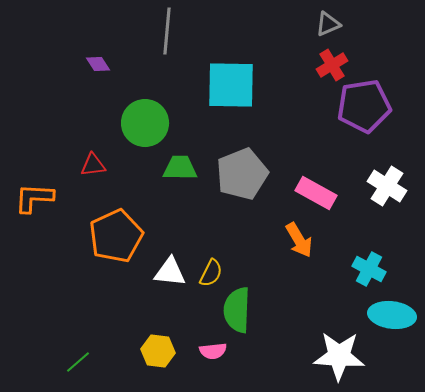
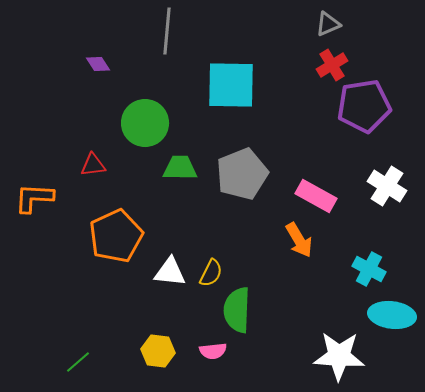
pink rectangle: moved 3 px down
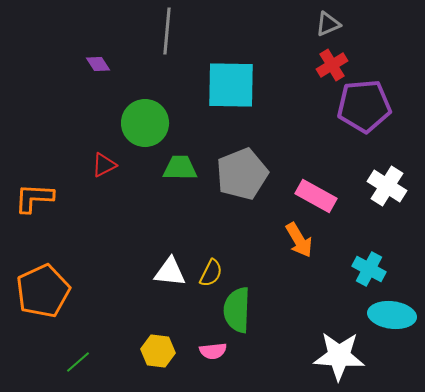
purple pentagon: rotated 4 degrees clockwise
red triangle: moved 11 px right; rotated 20 degrees counterclockwise
orange pentagon: moved 73 px left, 55 px down
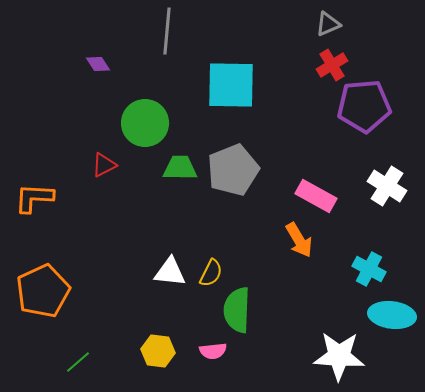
gray pentagon: moved 9 px left, 4 px up
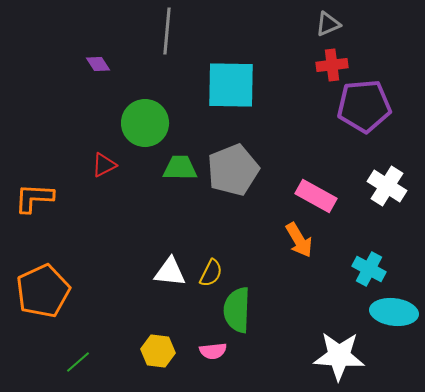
red cross: rotated 24 degrees clockwise
cyan ellipse: moved 2 px right, 3 px up
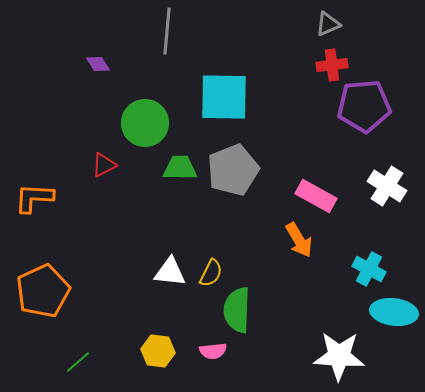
cyan square: moved 7 px left, 12 px down
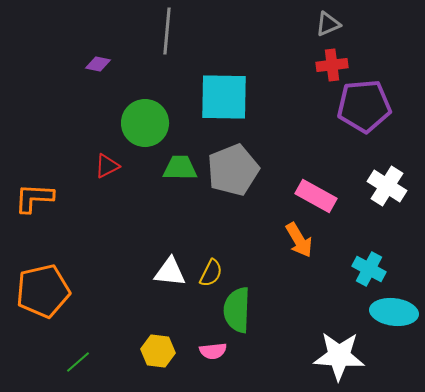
purple diamond: rotated 45 degrees counterclockwise
red triangle: moved 3 px right, 1 px down
orange pentagon: rotated 12 degrees clockwise
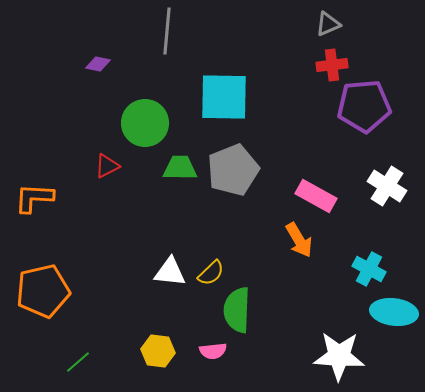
yellow semicircle: rotated 20 degrees clockwise
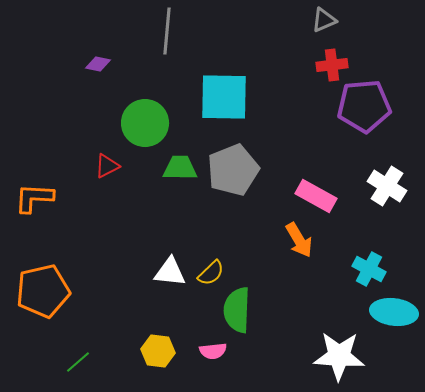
gray triangle: moved 4 px left, 4 px up
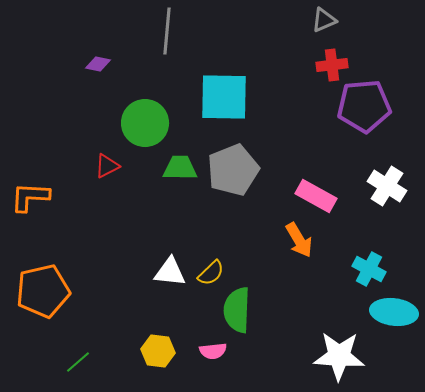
orange L-shape: moved 4 px left, 1 px up
